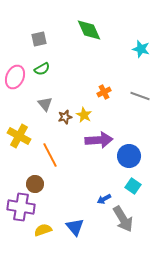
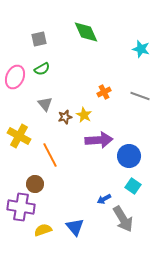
green diamond: moved 3 px left, 2 px down
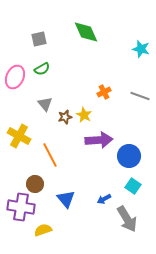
gray arrow: moved 4 px right
blue triangle: moved 9 px left, 28 px up
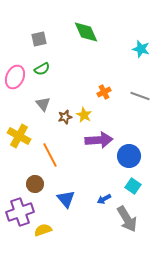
gray triangle: moved 2 px left
purple cross: moved 1 px left, 5 px down; rotated 28 degrees counterclockwise
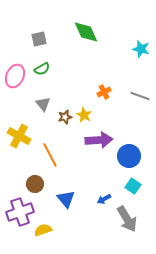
pink ellipse: moved 1 px up
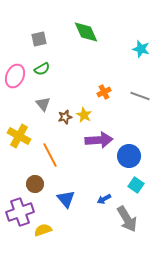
cyan square: moved 3 px right, 1 px up
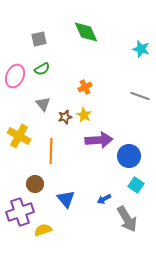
orange cross: moved 19 px left, 5 px up
orange line: moved 1 px right, 4 px up; rotated 30 degrees clockwise
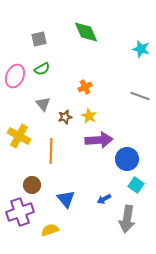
yellow star: moved 5 px right, 1 px down
blue circle: moved 2 px left, 3 px down
brown circle: moved 3 px left, 1 px down
gray arrow: rotated 40 degrees clockwise
yellow semicircle: moved 7 px right
